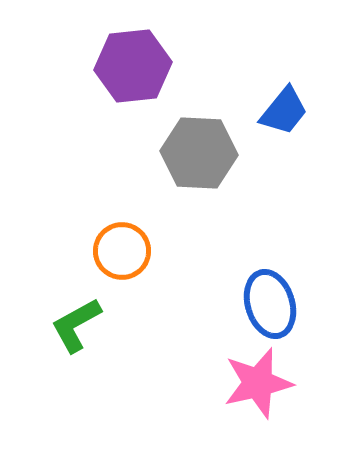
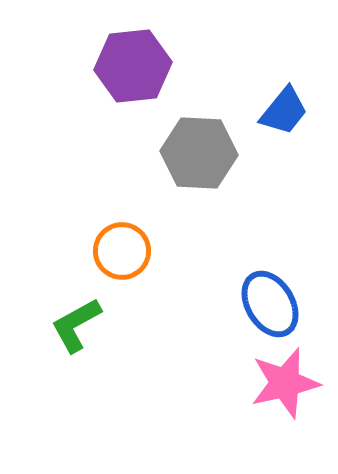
blue ellipse: rotated 14 degrees counterclockwise
pink star: moved 27 px right
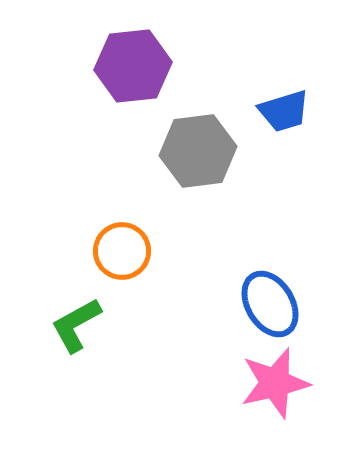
blue trapezoid: rotated 34 degrees clockwise
gray hexagon: moved 1 px left, 2 px up; rotated 10 degrees counterclockwise
pink star: moved 10 px left
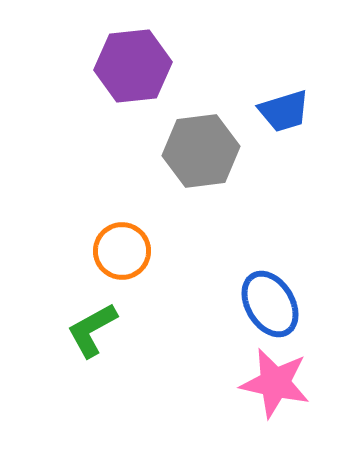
gray hexagon: moved 3 px right
green L-shape: moved 16 px right, 5 px down
pink star: rotated 26 degrees clockwise
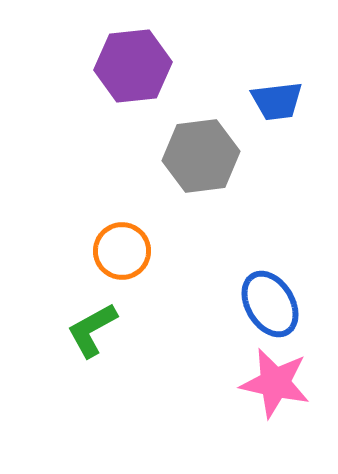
blue trapezoid: moved 7 px left, 10 px up; rotated 10 degrees clockwise
gray hexagon: moved 5 px down
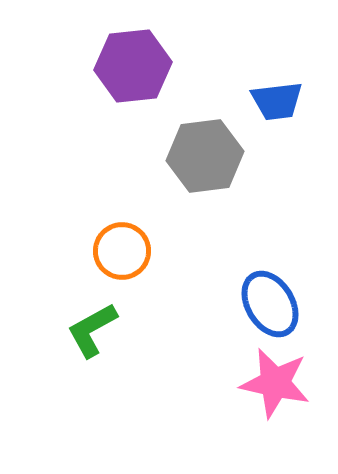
gray hexagon: moved 4 px right
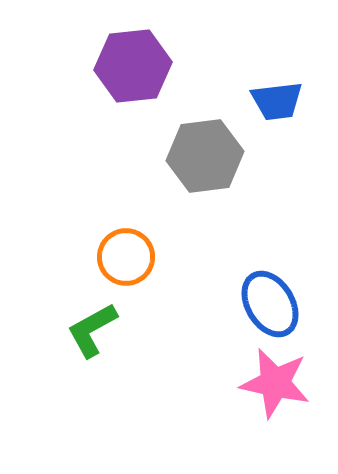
orange circle: moved 4 px right, 6 px down
